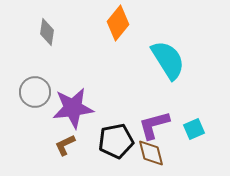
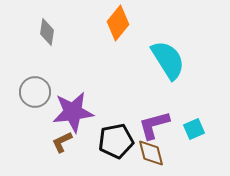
purple star: moved 4 px down
brown L-shape: moved 3 px left, 3 px up
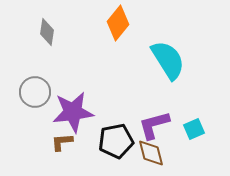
brown L-shape: rotated 20 degrees clockwise
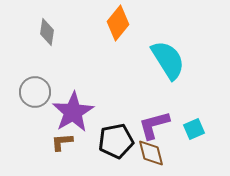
purple star: rotated 24 degrees counterclockwise
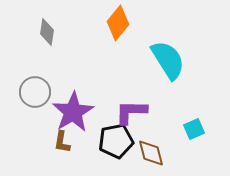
purple L-shape: moved 23 px left, 13 px up; rotated 16 degrees clockwise
brown L-shape: rotated 75 degrees counterclockwise
